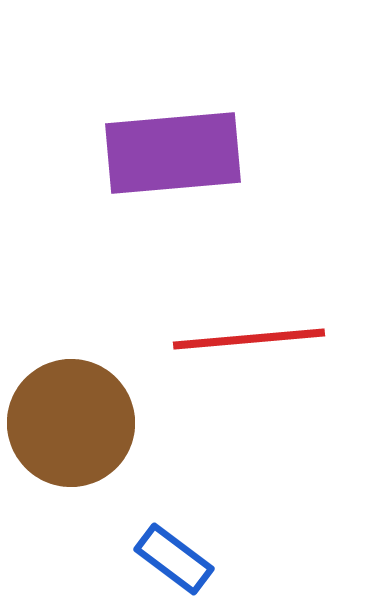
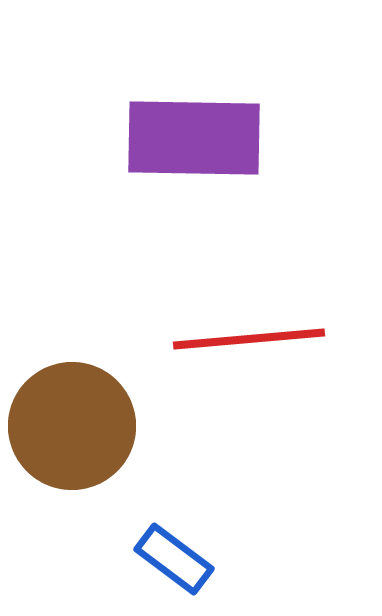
purple rectangle: moved 21 px right, 15 px up; rotated 6 degrees clockwise
brown circle: moved 1 px right, 3 px down
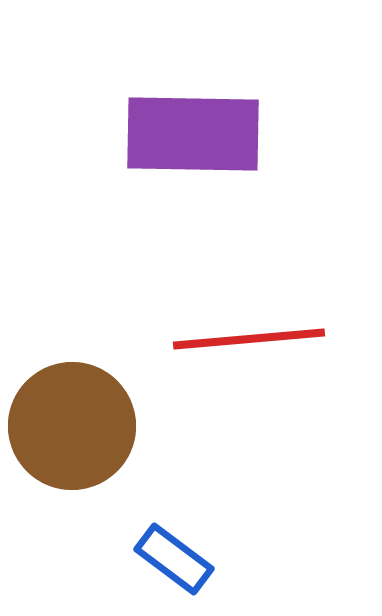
purple rectangle: moved 1 px left, 4 px up
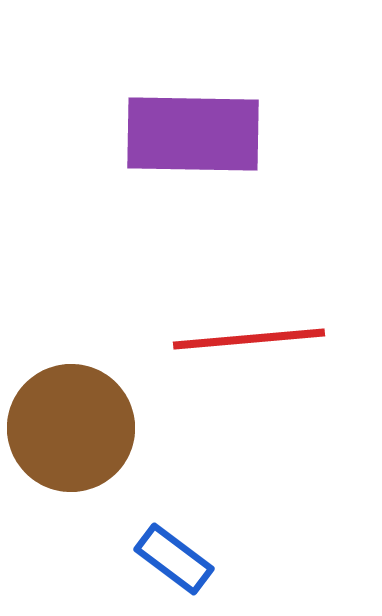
brown circle: moved 1 px left, 2 px down
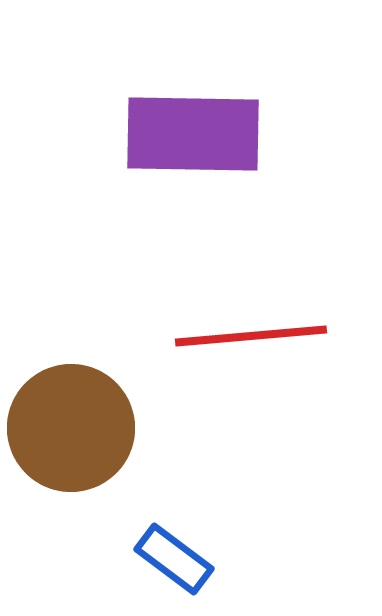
red line: moved 2 px right, 3 px up
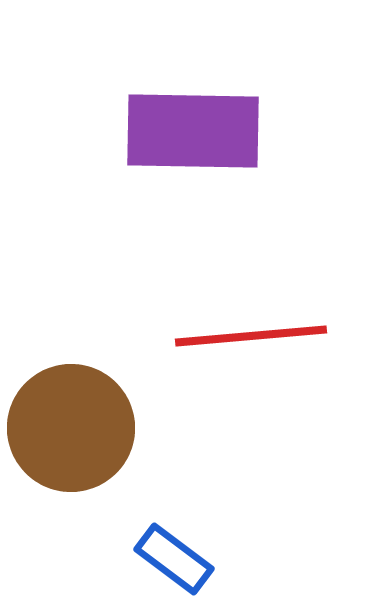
purple rectangle: moved 3 px up
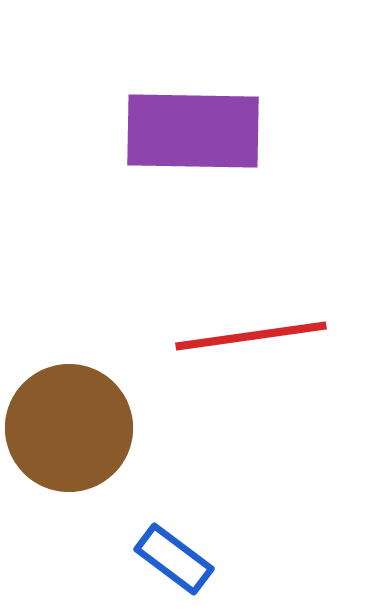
red line: rotated 3 degrees counterclockwise
brown circle: moved 2 px left
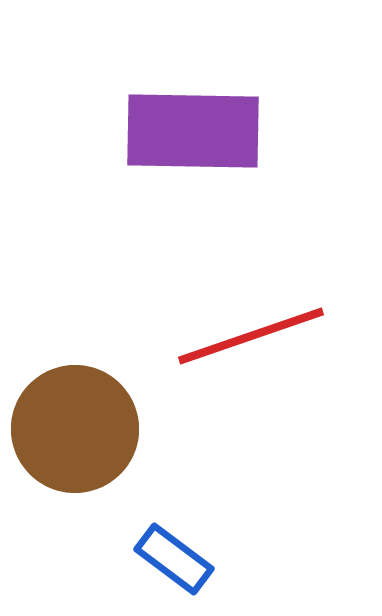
red line: rotated 11 degrees counterclockwise
brown circle: moved 6 px right, 1 px down
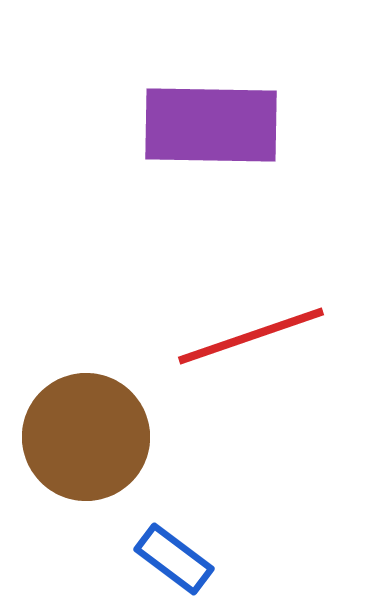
purple rectangle: moved 18 px right, 6 px up
brown circle: moved 11 px right, 8 px down
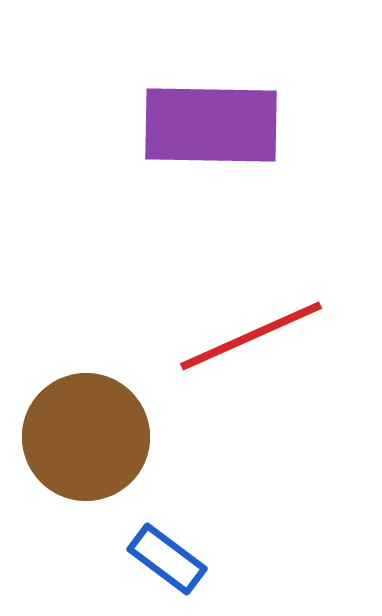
red line: rotated 5 degrees counterclockwise
blue rectangle: moved 7 px left
